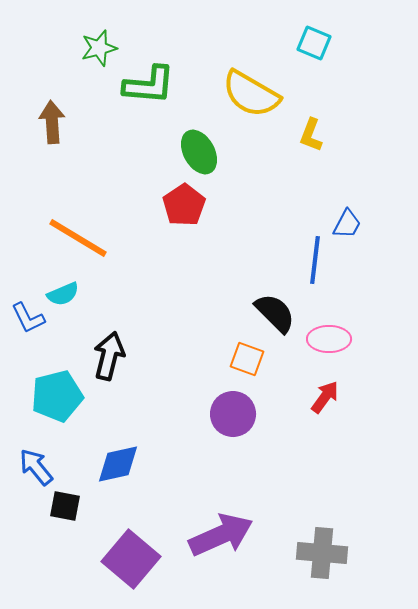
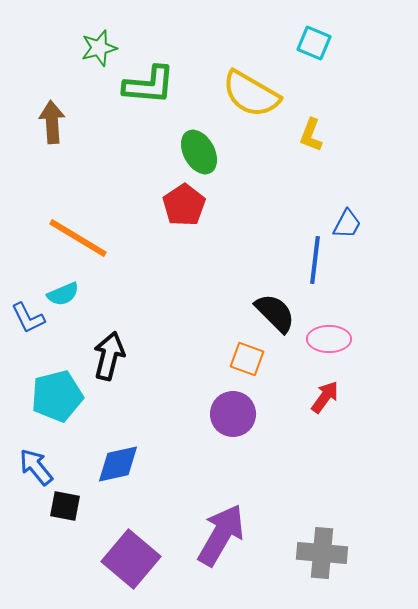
purple arrow: rotated 36 degrees counterclockwise
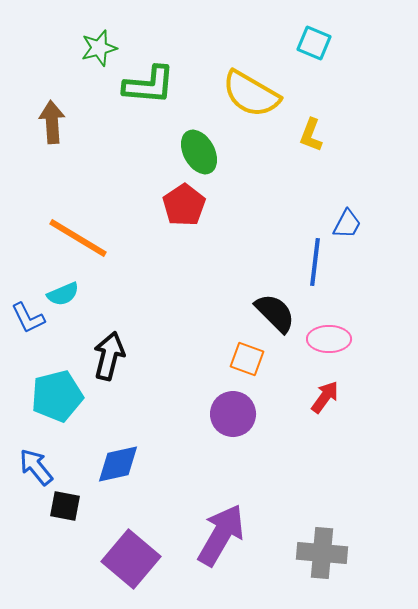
blue line: moved 2 px down
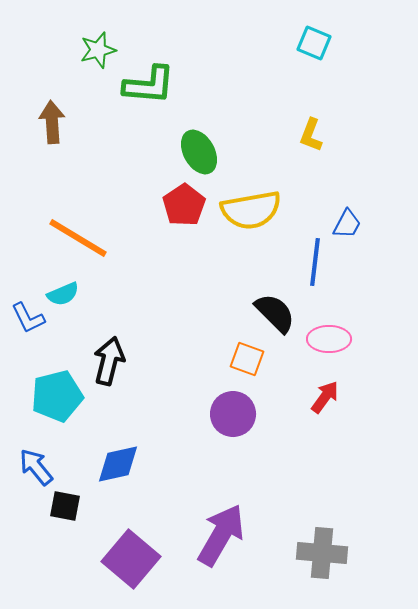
green star: moved 1 px left, 2 px down
yellow semicircle: moved 116 px down; rotated 40 degrees counterclockwise
black arrow: moved 5 px down
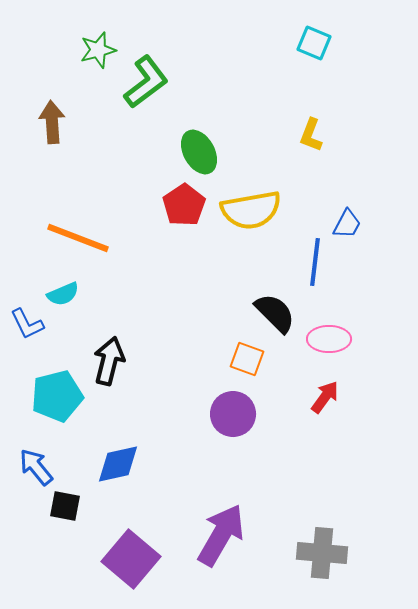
green L-shape: moved 3 px left, 3 px up; rotated 42 degrees counterclockwise
orange line: rotated 10 degrees counterclockwise
blue L-shape: moved 1 px left, 6 px down
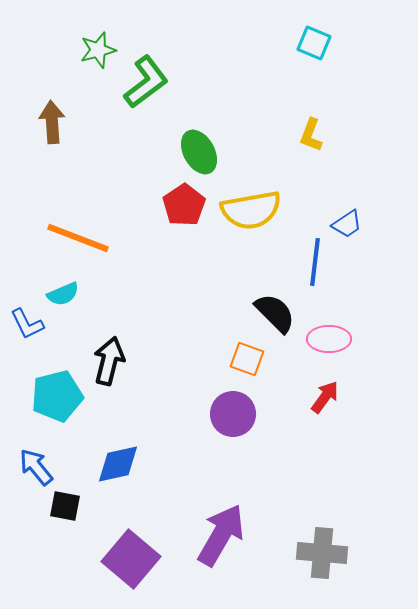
blue trapezoid: rotated 28 degrees clockwise
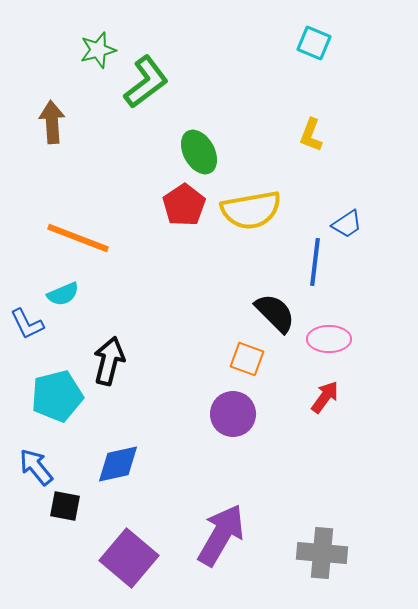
purple square: moved 2 px left, 1 px up
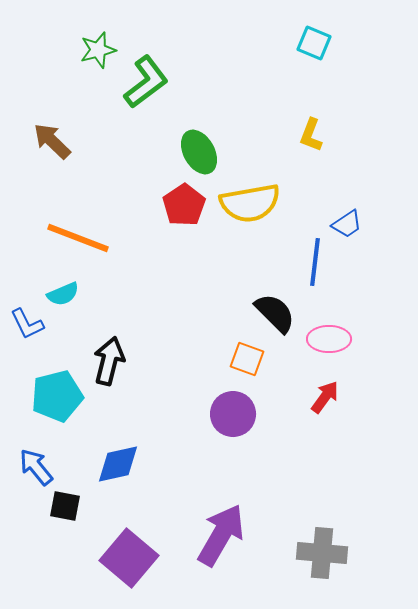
brown arrow: moved 19 px down; rotated 42 degrees counterclockwise
yellow semicircle: moved 1 px left, 7 px up
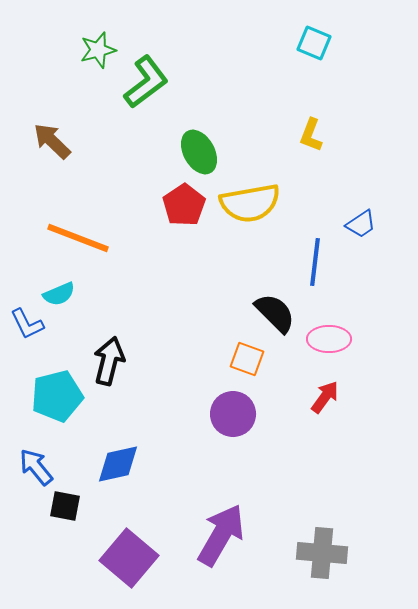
blue trapezoid: moved 14 px right
cyan semicircle: moved 4 px left
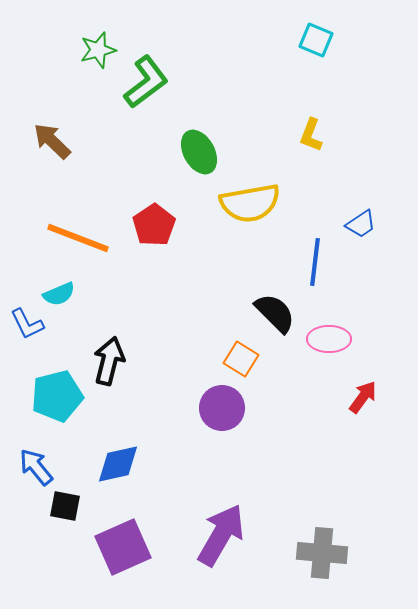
cyan square: moved 2 px right, 3 px up
red pentagon: moved 30 px left, 20 px down
orange square: moved 6 px left; rotated 12 degrees clockwise
red arrow: moved 38 px right
purple circle: moved 11 px left, 6 px up
purple square: moved 6 px left, 11 px up; rotated 26 degrees clockwise
